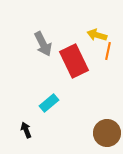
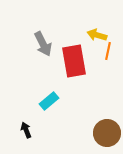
red rectangle: rotated 16 degrees clockwise
cyan rectangle: moved 2 px up
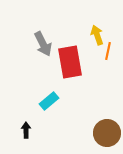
yellow arrow: rotated 54 degrees clockwise
red rectangle: moved 4 px left, 1 px down
black arrow: rotated 21 degrees clockwise
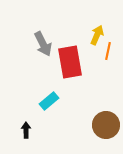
yellow arrow: rotated 42 degrees clockwise
brown circle: moved 1 px left, 8 px up
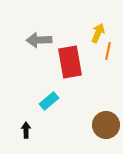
yellow arrow: moved 1 px right, 2 px up
gray arrow: moved 4 px left, 4 px up; rotated 115 degrees clockwise
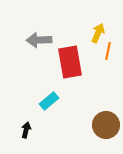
black arrow: rotated 14 degrees clockwise
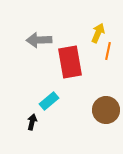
brown circle: moved 15 px up
black arrow: moved 6 px right, 8 px up
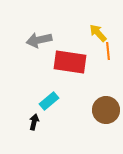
yellow arrow: rotated 66 degrees counterclockwise
gray arrow: rotated 10 degrees counterclockwise
orange line: rotated 18 degrees counterclockwise
red rectangle: rotated 72 degrees counterclockwise
black arrow: moved 2 px right
